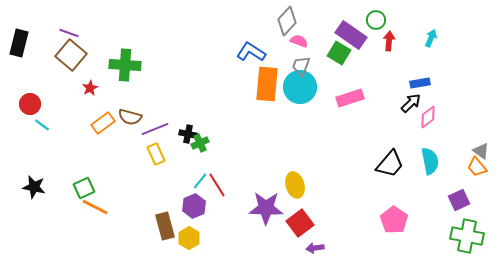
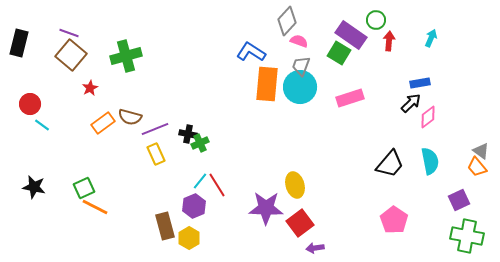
green cross at (125, 65): moved 1 px right, 9 px up; rotated 20 degrees counterclockwise
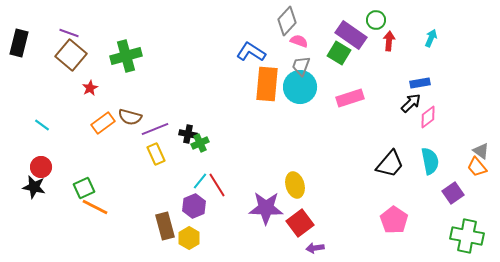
red circle at (30, 104): moved 11 px right, 63 px down
purple square at (459, 200): moved 6 px left, 7 px up; rotated 10 degrees counterclockwise
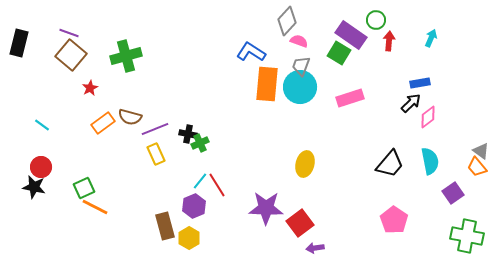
yellow ellipse at (295, 185): moved 10 px right, 21 px up; rotated 30 degrees clockwise
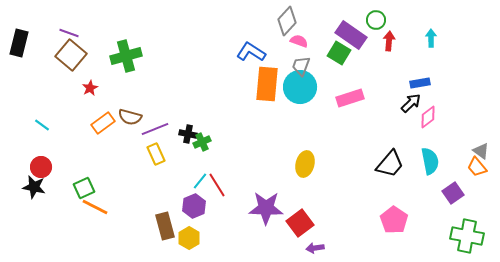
cyan arrow at (431, 38): rotated 24 degrees counterclockwise
green cross at (200, 143): moved 2 px right, 1 px up
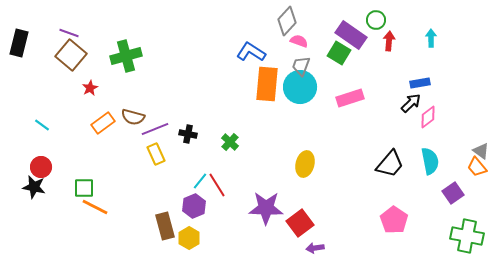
brown semicircle at (130, 117): moved 3 px right
green cross at (202, 142): moved 28 px right; rotated 24 degrees counterclockwise
green square at (84, 188): rotated 25 degrees clockwise
